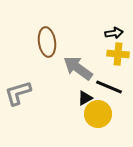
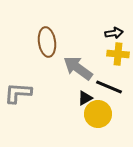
gray L-shape: rotated 20 degrees clockwise
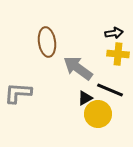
black line: moved 1 px right, 3 px down
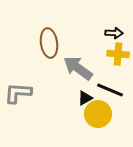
black arrow: rotated 12 degrees clockwise
brown ellipse: moved 2 px right, 1 px down
